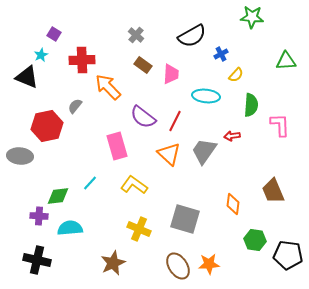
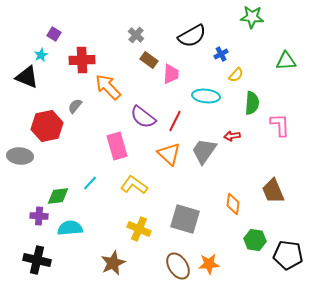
brown rectangle: moved 6 px right, 5 px up
green semicircle: moved 1 px right, 2 px up
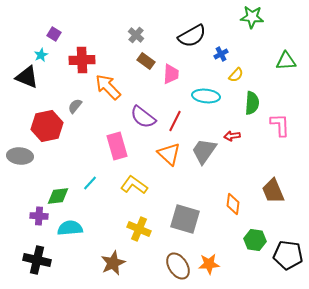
brown rectangle: moved 3 px left, 1 px down
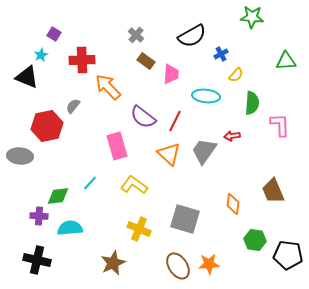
gray semicircle: moved 2 px left
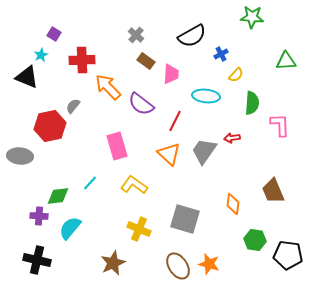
purple semicircle: moved 2 px left, 13 px up
red hexagon: moved 3 px right
red arrow: moved 2 px down
cyan semicircle: rotated 45 degrees counterclockwise
orange star: rotated 20 degrees clockwise
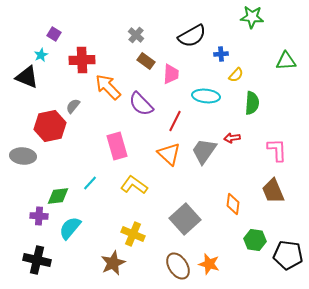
blue cross: rotated 24 degrees clockwise
purple semicircle: rotated 8 degrees clockwise
pink L-shape: moved 3 px left, 25 px down
gray ellipse: moved 3 px right
gray square: rotated 32 degrees clockwise
yellow cross: moved 6 px left, 5 px down
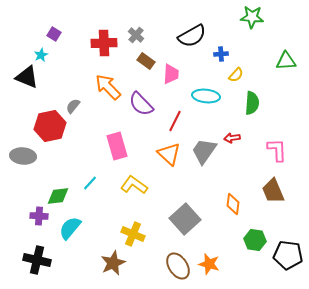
red cross: moved 22 px right, 17 px up
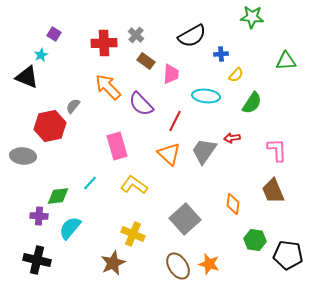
green semicircle: rotated 30 degrees clockwise
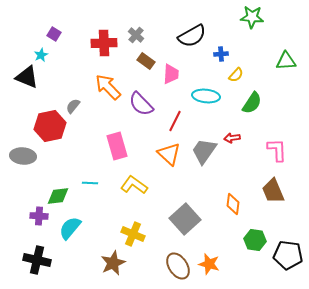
cyan line: rotated 49 degrees clockwise
